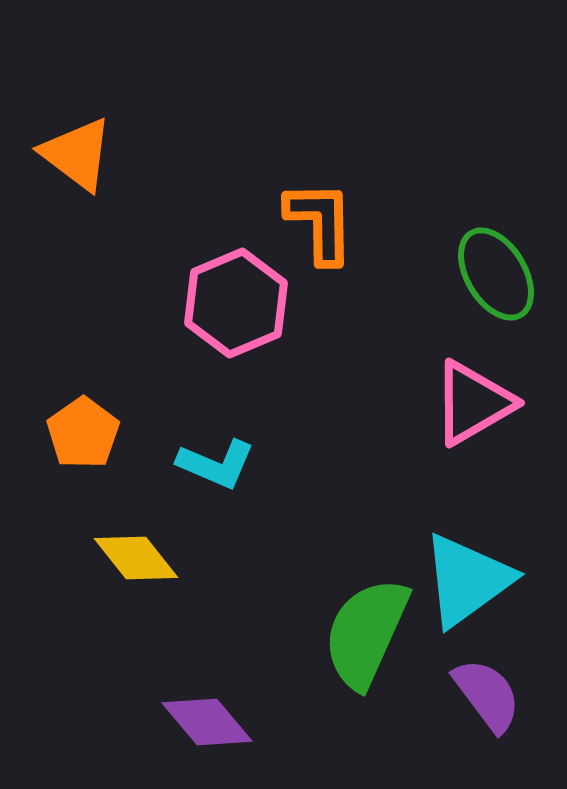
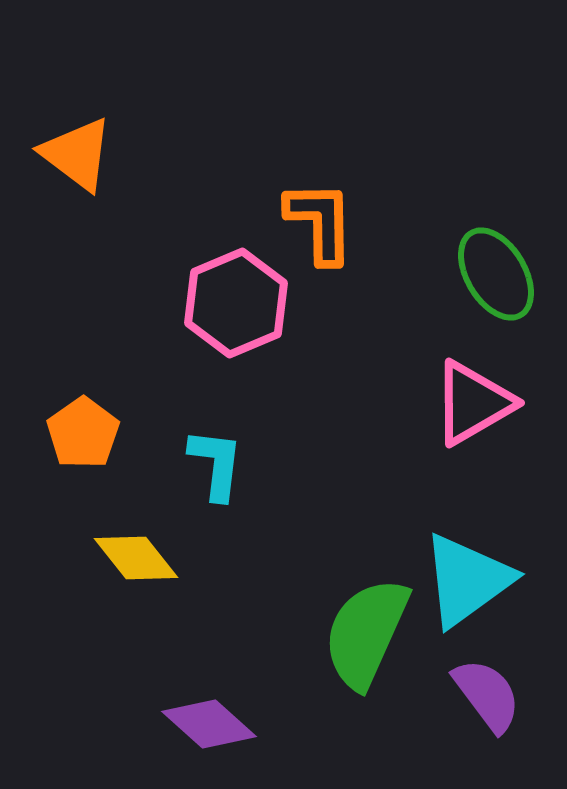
cyan L-shape: rotated 106 degrees counterclockwise
purple diamond: moved 2 px right, 2 px down; rotated 8 degrees counterclockwise
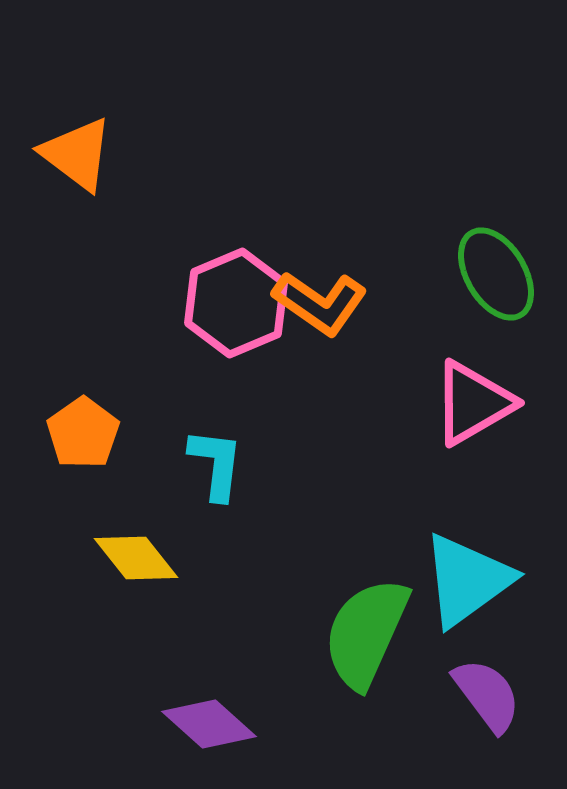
orange L-shape: moved 81 px down; rotated 126 degrees clockwise
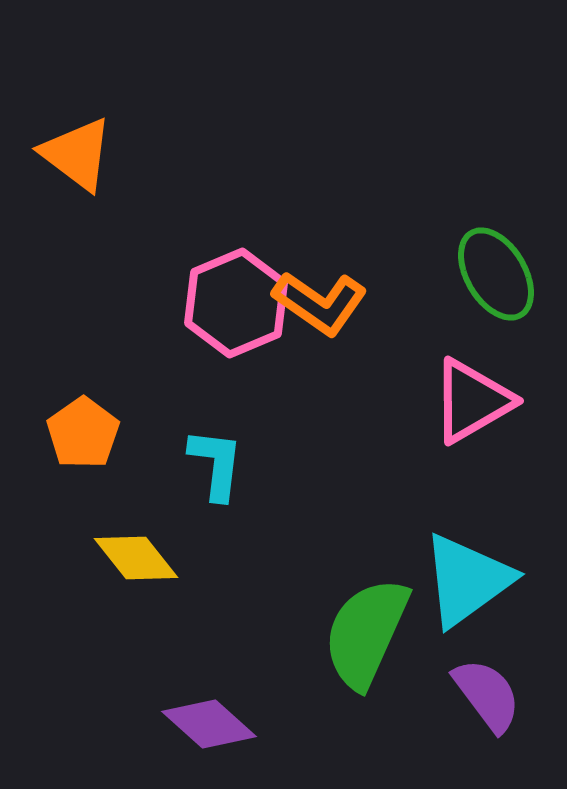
pink triangle: moved 1 px left, 2 px up
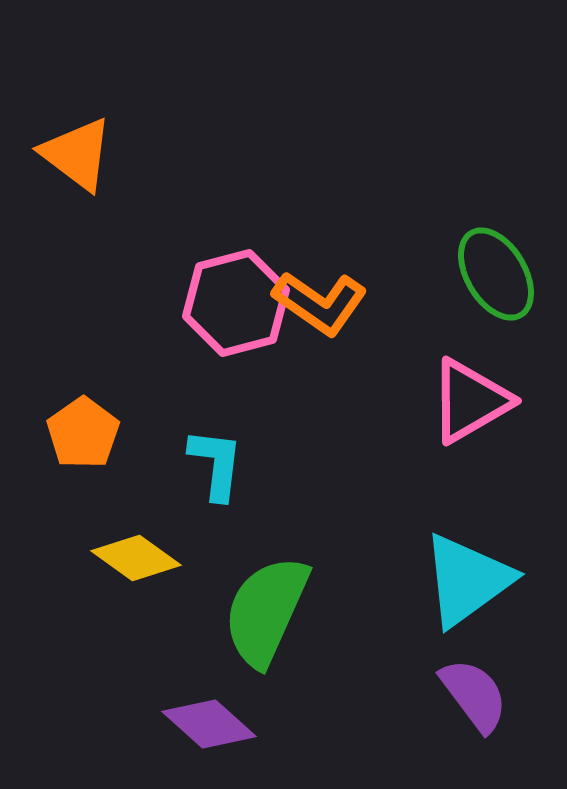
pink hexagon: rotated 8 degrees clockwise
pink triangle: moved 2 px left
yellow diamond: rotated 16 degrees counterclockwise
green semicircle: moved 100 px left, 22 px up
purple semicircle: moved 13 px left
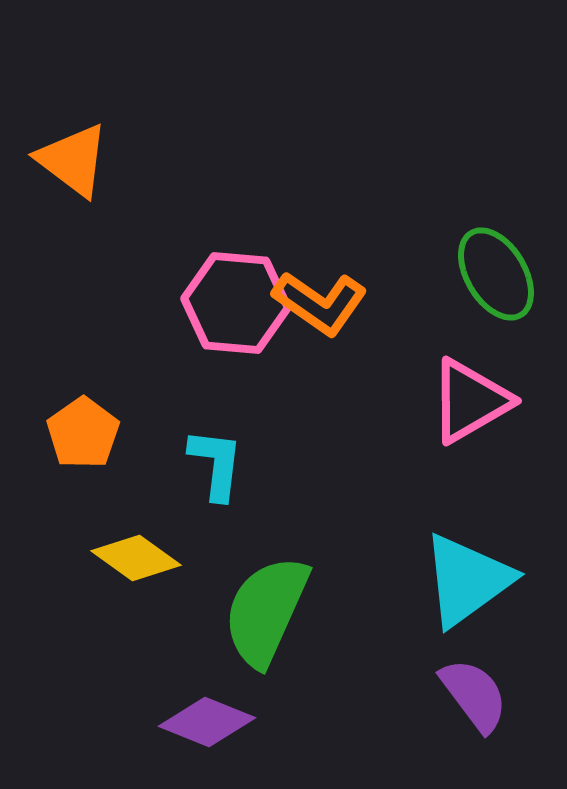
orange triangle: moved 4 px left, 6 px down
pink hexagon: rotated 20 degrees clockwise
purple diamond: moved 2 px left, 2 px up; rotated 20 degrees counterclockwise
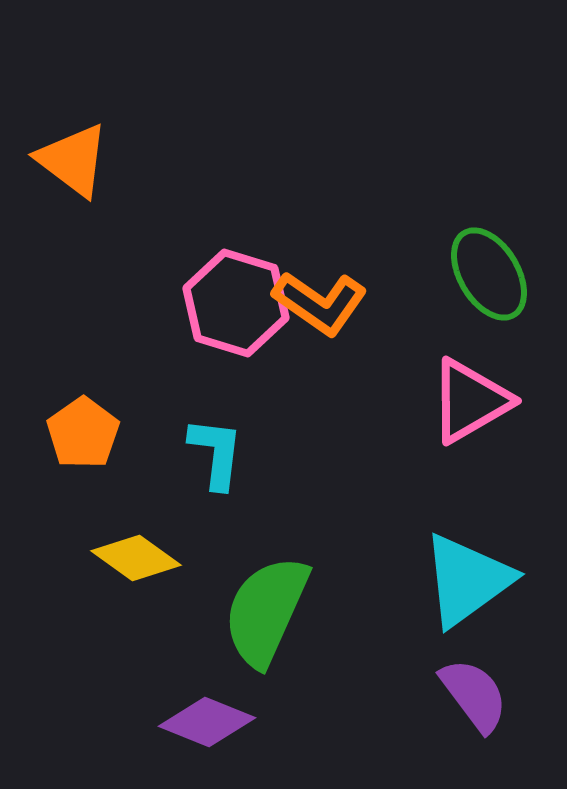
green ellipse: moved 7 px left
pink hexagon: rotated 12 degrees clockwise
cyan L-shape: moved 11 px up
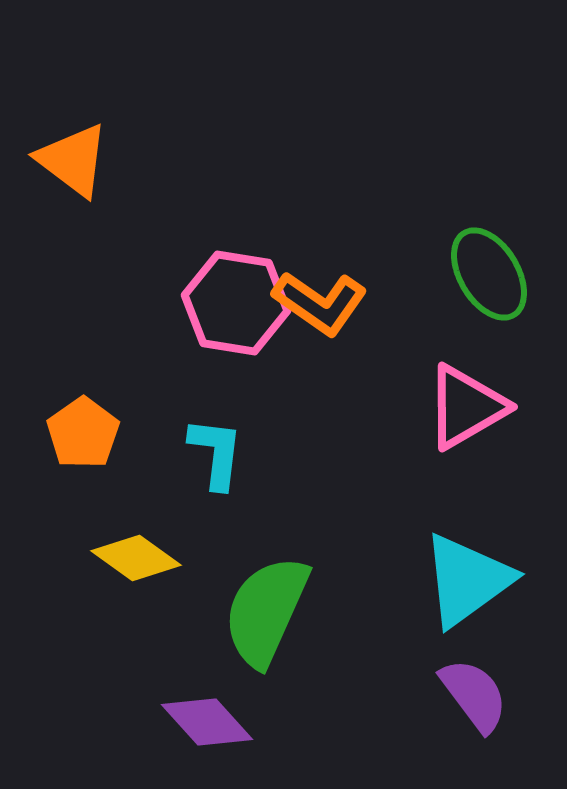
pink hexagon: rotated 8 degrees counterclockwise
pink triangle: moved 4 px left, 6 px down
purple diamond: rotated 26 degrees clockwise
